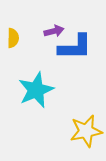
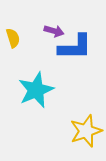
purple arrow: rotated 30 degrees clockwise
yellow semicircle: rotated 18 degrees counterclockwise
yellow star: rotated 8 degrees counterclockwise
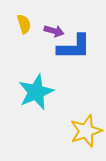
yellow semicircle: moved 11 px right, 14 px up
blue L-shape: moved 1 px left
cyan star: moved 2 px down
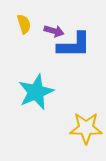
blue L-shape: moved 2 px up
yellow star: moved 3 px up; rotated 20 degrees clockwise
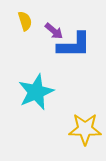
yellow semicircle: moved 1 px right, 3 px up
purple arrow: rotated 24 degrees clockwise
yellow star: moved 1 px left, 1 px down
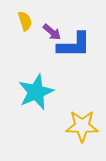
purple arrow: moved 2 px left, 1 px down
yellow star: moved 3 px left, 3 px up
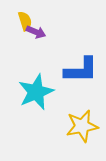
purple arrow: moved 16 px left; rotated 18 degrees counterclockwise
blue L-shape: moved 7 px right, 25 px down
yellow star: rotated 12 degrees counterclockwise
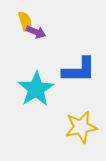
blue L-shape: moved 2 px left
cyan star: moved 3 px up; rotated 9 degrees counterclockwise
yellow star: moved 1 px left, 1 px down
